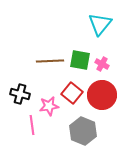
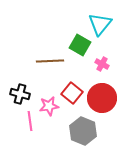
green square: moved 15 px up; rotated 20 degrees clockwise
red circle: moved 3 px down
pink line: moved 2 px left, 4 px up
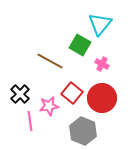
brown line: rotated 32 degrees clockwise
black cross: rotated 30 degrees clockwise
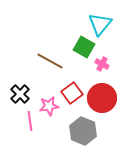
green square: moved 4 px right, 2 px down
red square: rotated 15 degrees clockwise
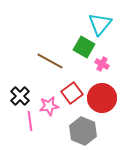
black cross: moved 2 px down
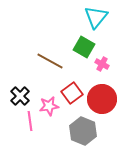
cyan triangle: moved 4 px left, 7 px up
red circle: moved 1 px down
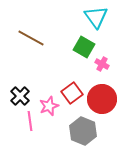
cyan triangle: rotated 15 degrees counterclockwise
brown line: moved 19 px left, 23 px up
pink star: rotated 12 degrees counterclockwise
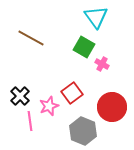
red circle: moved 10 px right, 8 px down
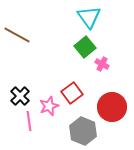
cyan triangle: moved 7 px left
brown line: moved 14 px left, 3 px up
green square: moved 1 px right; rotated 20 degrees clockwise
pink line: moved 1 px left
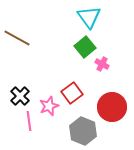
brown line: moved 3 px down
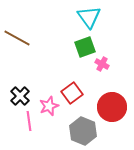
green square: rotated 20 degrees clockwise
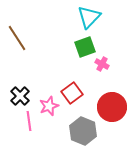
cyan triangle: rotated 20 degrees clockwise
brown line: rotated 28 degrees clockwise
